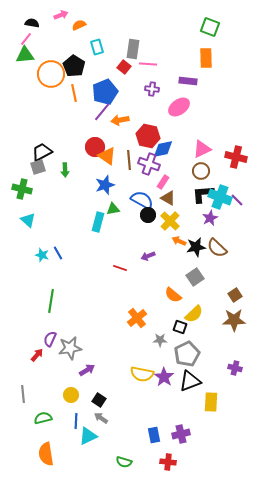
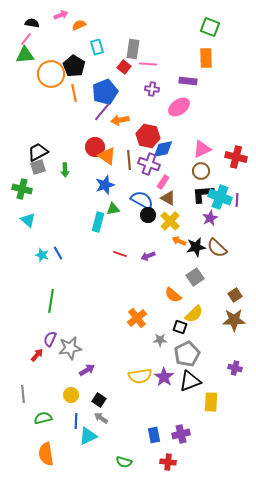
black trapezoid at (42, 152): moved 4 px left
purple line at (237, 200): rotated 48 degrees clockwise
red line at (120, 268): moved 14 px up
yellow semicircle at (142, 374): moved 2 px left, 2 px down; rotated 20 degrees counterclockwise
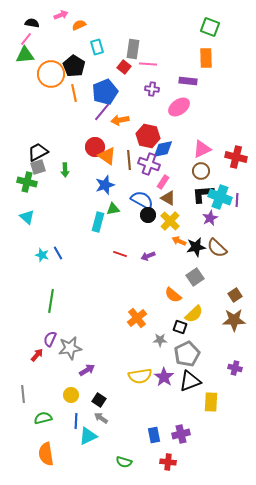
green cross at (22, 189): moved 5 px right, 7 px up
cyan triangle at (28, 220): moved 1 px left, 3 px up
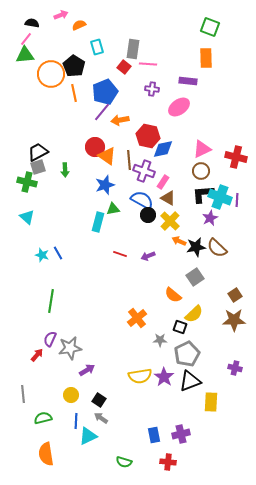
purple cross at (149, 164): moved 5 px left, 7 px down
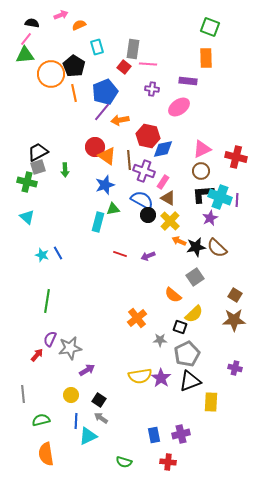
brown square at (235, 295): rotated 24 degrees counterclockwise
green line at (51, 301): moved 4 px left
purple star at (164, 377): moved 3 px left, 1 px down
green semicircle at (43, 418): moved 2 px left, 2 px down
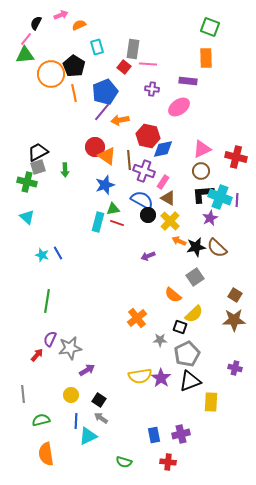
black semicircle at (32, 23): moved 4 px right; rotated 72 degrees counterclockwise
red line at (120, 254): moved 3 px left, 31 px up
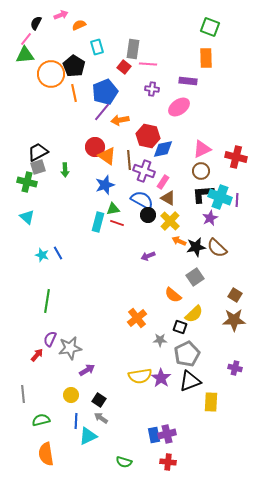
purple cross at (181, 434): moved 14 px left
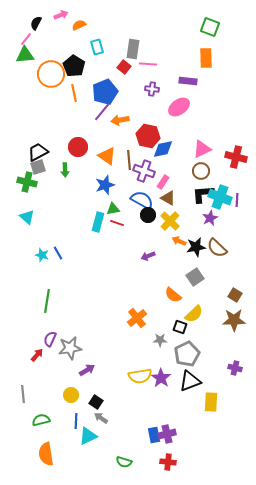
red circle at (95, 147): moved 17 px left
black square at (99, 400): moved 3 px left, 2 px down
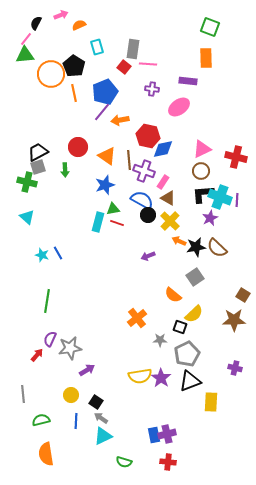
brown square at (235, 295): moved 8 px right
cyan triangle at (88, 436): moved 15 px right
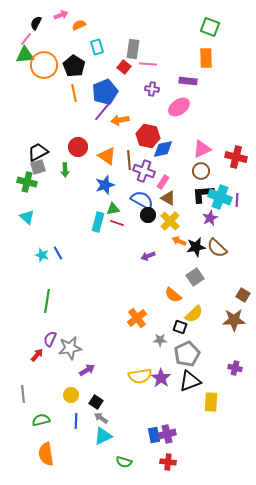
orange circle at (51, 74): moved 7 px left, 9 px up
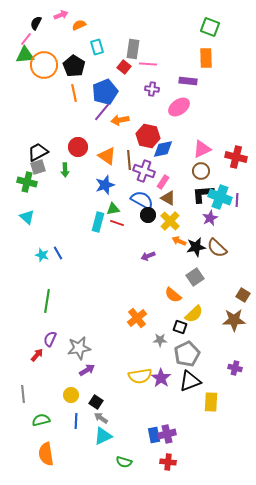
gray star at (70, 348): moved 9 px right
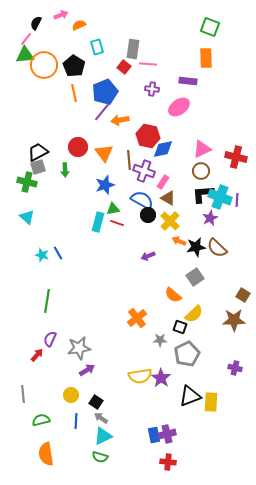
orange triangle at (107, 156): moved 3 px left, 3 px up; rotated 18 degrees clockwise
black triangle at (190, 381): moved 15 px down
green semicircle at (124, 462): moved 24 px left, 5 px up
